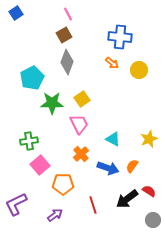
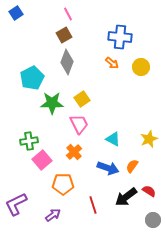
yellow circle: moved 2 px right, 3 px up
orange cross: moved 7 px left, 2 px up
pink square: moved 2 px right, 5 px up
black arrow: moved 1 px left, 2 px up
purple arrow: moved 2 px left
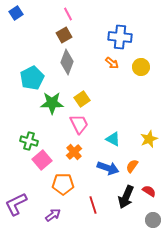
green cross: rotated 24 degrees clockwise
black arrow: rotated 30 degrees counterclockwise
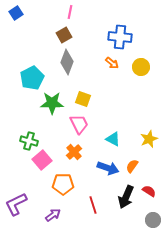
pink line: moved 2 px right, 2 px up; rotated 40 degrees clockwise
yellow square: moved 1 px right; rotated 35 degrees counterclockwise
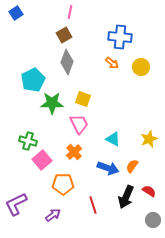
cyan pentagon: moved 1 px right, 2 px down
green cross: moved 1 px left
